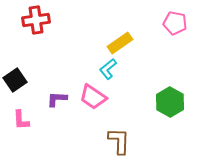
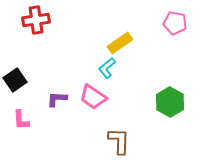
cyan L-shape: moved 1 px left, 1 px up
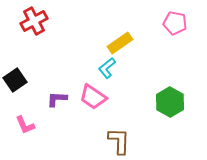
red cross: moved 2 px left, 1 px down; rotated 20 degrees counterclockwise
pink L-shape: moved 4 px right, 5 px down; rotated 20 degrees counterclockwise
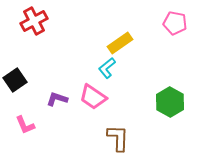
purple L-shape: rotated 15 degrees clockwise
brown L-shape: moved 1 px left, 3 px up
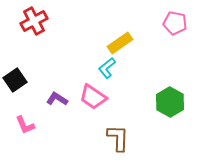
purple L-shape: rotated 15 degrees clockwise
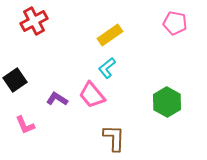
yellow rectangle: moved 10 px left, 8 px up
pink trapezoid: moved 1 px left, 2 px up; rotated 16 degrees clockwise
green hexagon: moved 3 px left
brown L-shape: moved 4 px left
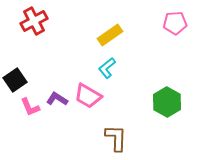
pink pentagon: rotated 15 degrees counterclockwise
pink trapezoid: moved 4 px left, 1 px down; rotated 20 degrees counterclockwise
pink L-shape: moved 5 px right, 18 px up
brown L-shape: moved 2 px right
